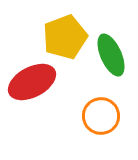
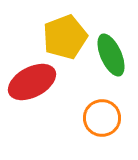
orange circle: moved 1 px right, 2 px down
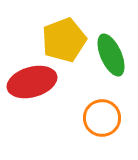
yellow pentagon: moved 1 px left, 3 px down
red ellipse: rotated 12 degrees clockwise
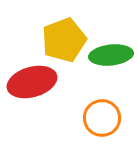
green ellipse: rotated 72 degrees counterclockwise
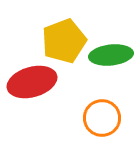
yellow pentagon: moved 1 px down
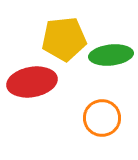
yellow pentagon: moved 2 px up; rotated 15 degrees clockwise
red ellipse: rotated 6 degrees clockwise
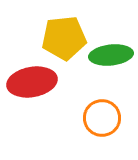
yellow pentagon: moved 1 px up
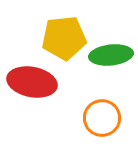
red ellipse: rotated 21 degrees clockwise
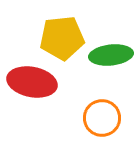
yellow pentagon: moved 2 px left
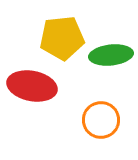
red ellipse: moved 4 px down
orange circle: moved 1 px left, 2 px down
